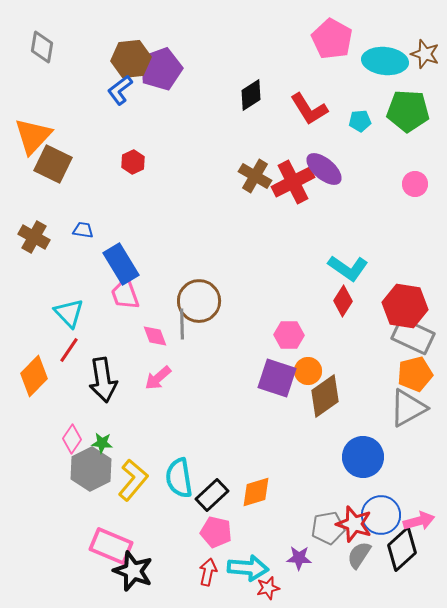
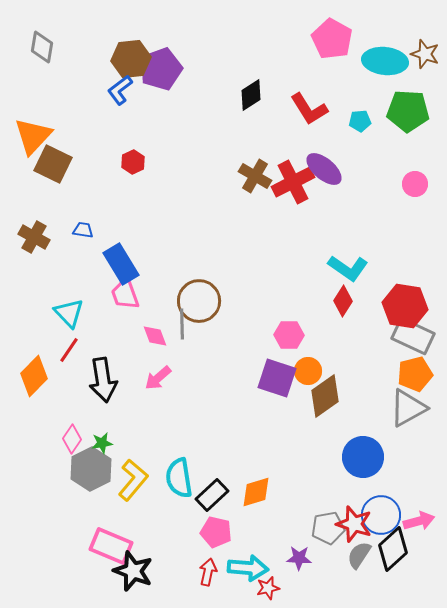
green star at (102, 443): rotated 15 degrees counterclockwise
black diamond at (402, 549): moved 9 px left
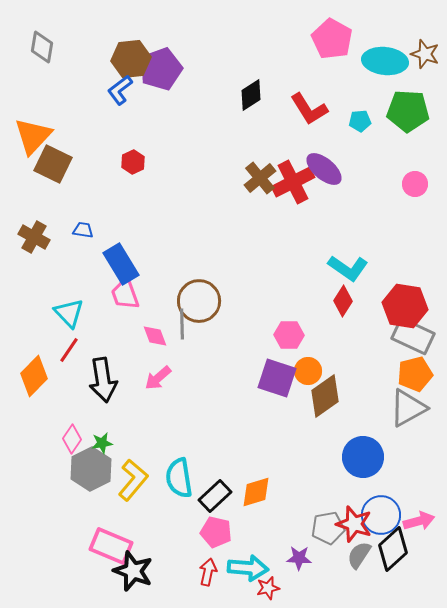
brown cross at (255, 176): moved 5 px right, 2 px down; rotated 20 degrees clockwise
black rectangle at (212, 495): moved 3 px right, 1 px down
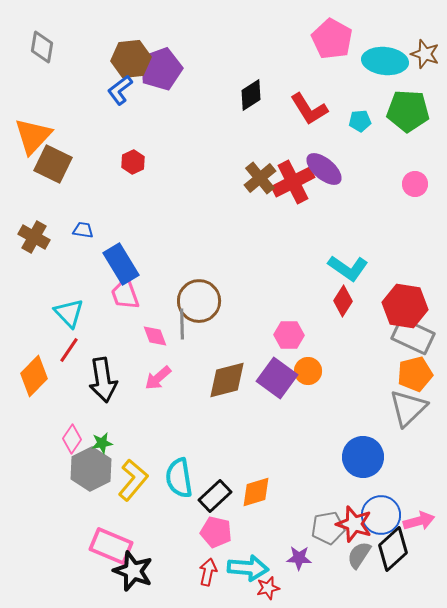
purple square at (277, 378): rotated 18 degrees clockwise
brown diamond at (325, 396): moved 98 px left, 16 px up; rotated 21 degrees clockwise
gray triangle at (408, 408): rotated 15 degrees counterclockwise
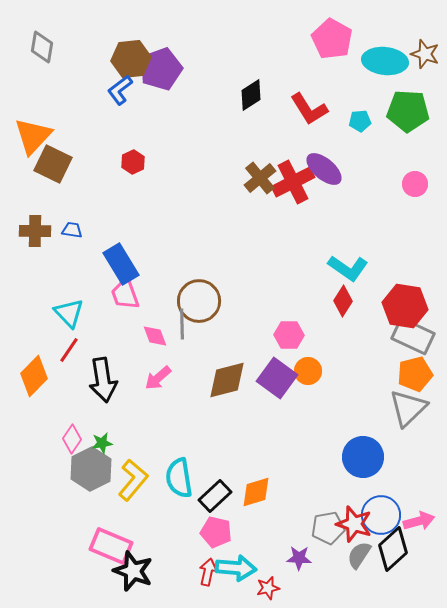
blue trapezoid at (83, 230): moved 11 px left
brown cross at (34, 237): moved 1 px right, 6 px up; rotated 28 degrees counterclockwise
cyan arrow at (248, 568): moved 12 px left
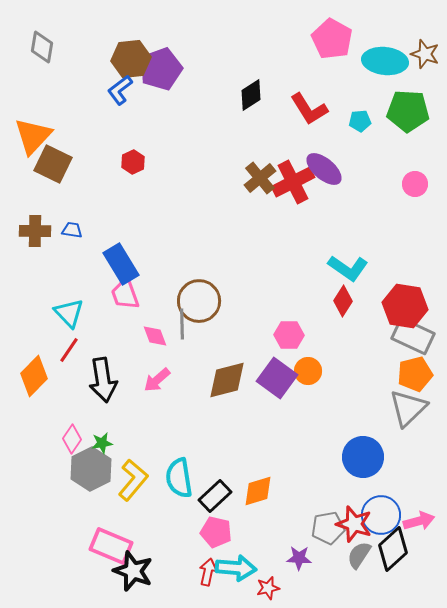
pink arrow at (158, 378): moved 1 px left, 2 px down
orange diamond at (256, 492): moved 2 px right, 1 px up
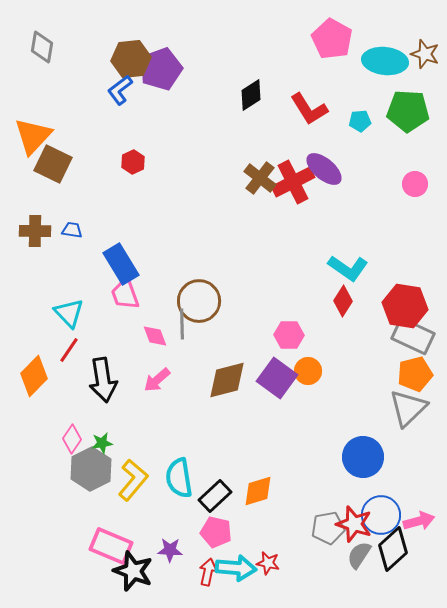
brown cross at (260, 178): rotated 12 degrees counterclockwise
purple star at (299, 558): moved 129 px left, 8 px up
red star at (268, 588): moved 25 px up; rotated 25 degrees clockwise
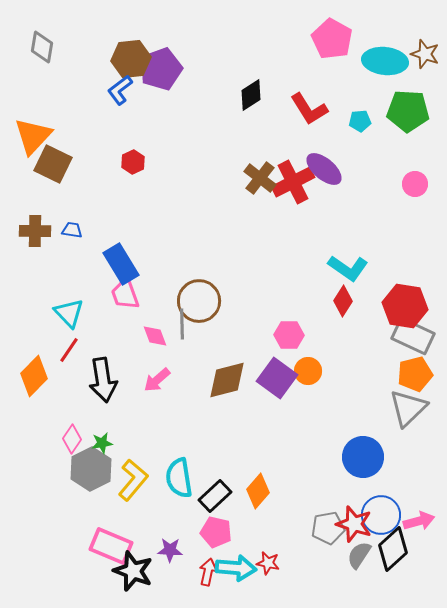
orange diamond at (258, 491): rotated 32 degrees counterclockwise
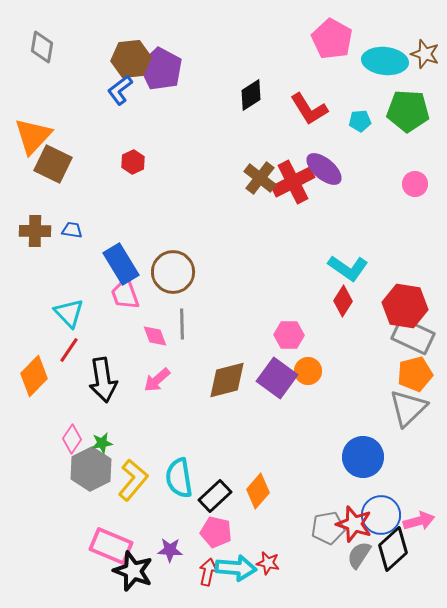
purple pentagon at (161, 69): rotated 24 degrees counterclockwise
brown circle at (199, 301): moved 26 px left, 29 px up
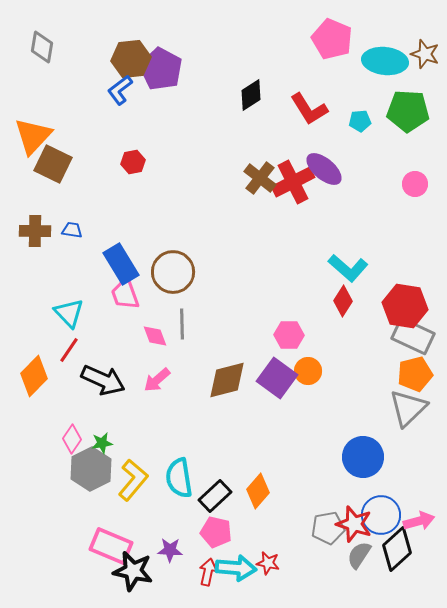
pink pentagon at (332, 39): rotated 6 degrees counterclockwise
red hexagon at (133, 162): rotated 15 degrees clockwise
cyan L-shape at (348, 268): rotated 6 degrees clockwise
black arrow at (103, 380): rotated 57 degrees counterclockwise
black diamond at (393, 549): moved 4 px right
black star at (133, 571): rotated 9 degrees counterclockwise
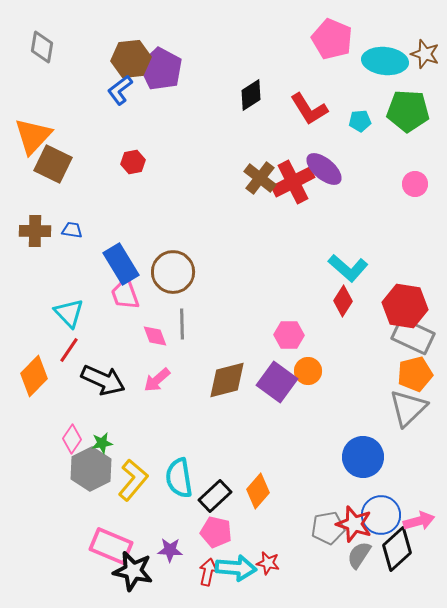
purple square at (277, 378): moved 4 px down
